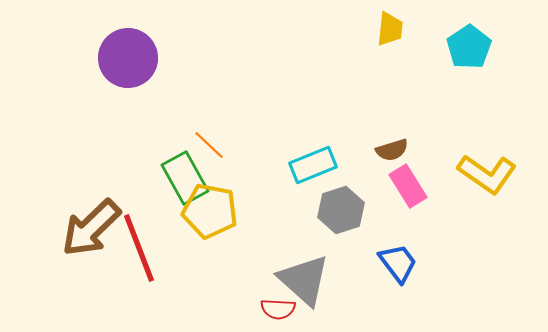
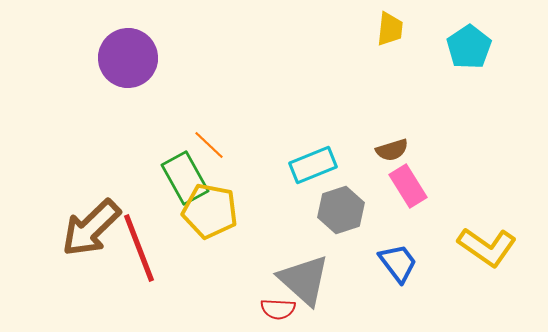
yellow L-shape: moved 73 px down
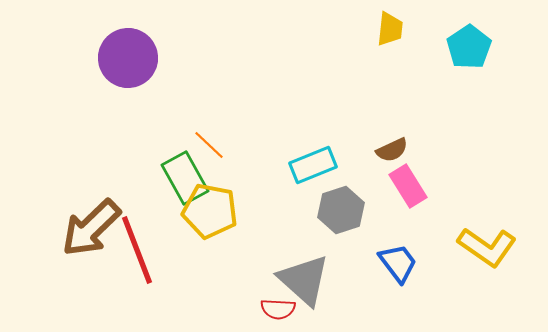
brown semicircle: rotated 8 degrees counterclockwise
red line: moved 2 px left, 2 px down
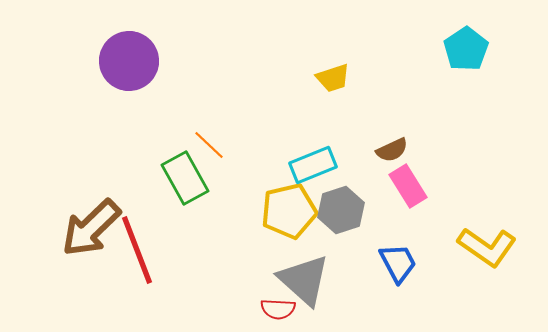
yellow trapezoid: moved 57 px left, 49 px down; rotated 66 degrees clockwise
cyan pentagon: moved 3 px left, 2 px down
purple circle: moved 1 px right, 3 px down
yellow pentagon: moved 79 px right; rotated 24 degrees counterclockwise
blue trapezoid: rotated 9 degrees clockwise
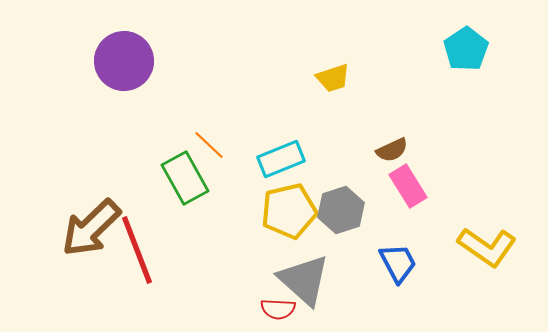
purple circle: moved 5 px left
cyan rectangle: moved 32 px left, 6 px up
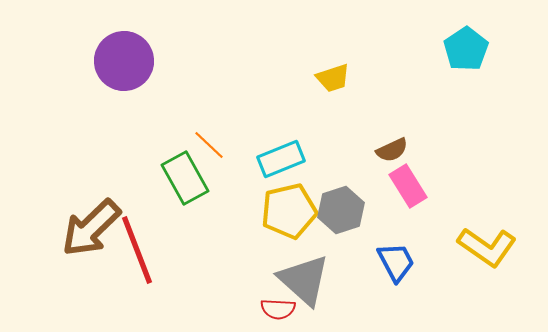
blue trapezoid: moved 2 px left, 1 px up
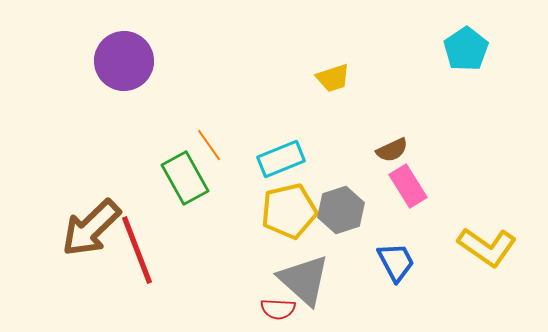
orange line: rotated 12 degrees clockwise
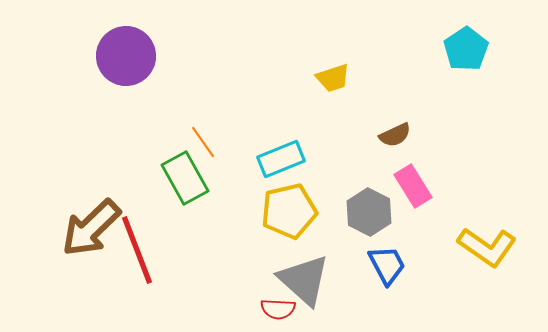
purple circle: moved 2 px right, 5 px up
orange line: moved 6 px left, 3 px up
brown semicircle: moved 3 px right, 15 px up
pink rectangle: moved 5 px right
gray hexagon: moved 28 px right, 2 px down; rotated 15 degrees counterclockwise
blue trapezoid: moved 9 px left, 3 px down
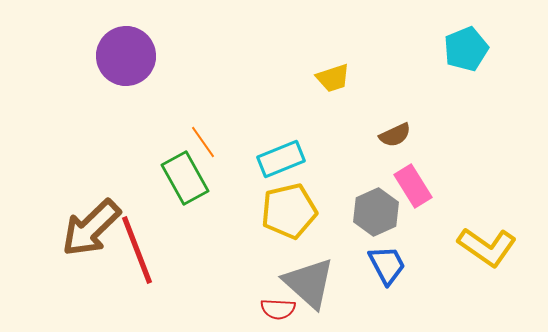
cyan pentagon: rotated 12 degrees clockwise
gray hexagon: moved 7 px right; rotated 9 degrees clockwise
gray triangle: moved 5 px right, 3 px down
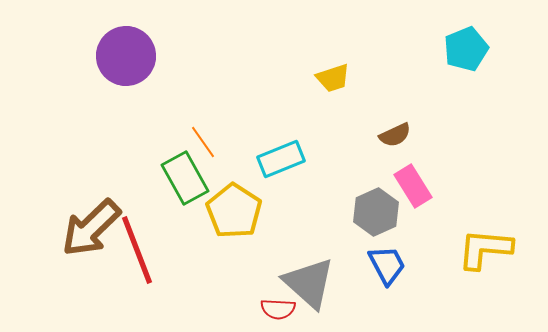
yellow pentagon: moved 55 px left; rotated 26 degrees counterclockwise
yellow L-shape: moved 2 px left, 2 px down; rotated 150 degrees clockwise
